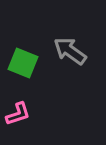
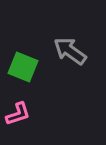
green square: moved 4 px down
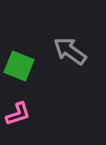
green square: moved 4 px left, 1 px up
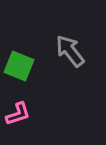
gray arrow: rotated 16 degrees clockwise
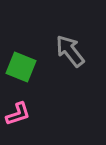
green square: moved 2 px right, 1 px down
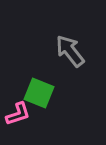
green square: moved 18 px right, 26 px down
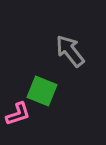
green square: moved 3 px right, 2 px up
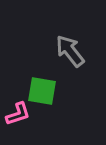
green square: rotated 12 degrees counterclockwise
